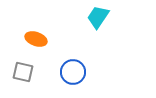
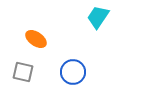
orange ellipse: rotated 15 degrees clockwise
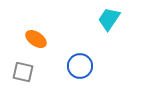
cyan trapezoid: moved 11 px right, 2 px down
blue circle: moved 7 px right, 6 px up
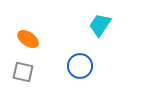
cyan trapezoid: moved 9 px left, 6 px down
orange ellipse: moved 8 px left
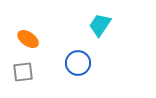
blue circle: moved 2 px left, 3 px up
gray square: rotated 20 degrees counterclockwise
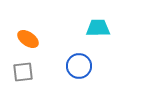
cyan trapezoid: moved 2 px left, 3 px down; rotated 55 degrees clockwise
blue circle: moved 1 px right, 3 px down
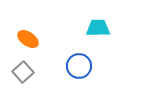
gray square: rotated 35 degrees counterclockwise
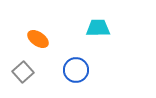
orange ellipse: moved 10 px right
blue circle: moved 3 px left, 4 px down
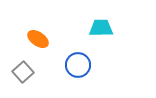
cyan trapezoid: moved 3 px right
blue circle: moved 2 px right, 5 px up
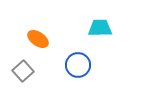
cyan trapezoid: moved 1 px left
gray square: moved 1 px up
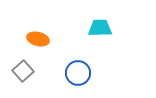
orange ellipse: rotated 20 degrees counterclockwise
blue circle: moved 8 px down
